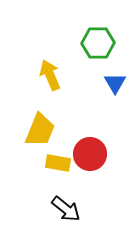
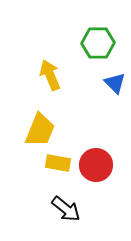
blue triangle: rotated 15 degrees counterclockwise
red circle: moved 6 px right, 11 px down
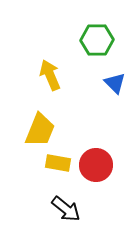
green hexagon: moved 1 px left, 3 px up
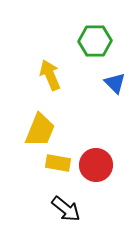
green hexagon: moved 2 px left, 1 px down
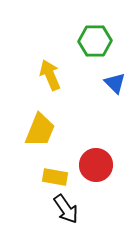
yellow rectangle: moved 3 px left, 14 px down
black arrow: rotated 16 degrees clockwise
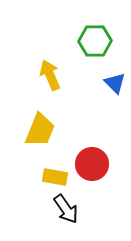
red circle: moved 4 px left, 1 px up
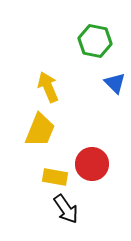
green hexagon: rotated 12 degrees clockwise
yellow arrow: moved 2 px left, 12 px down
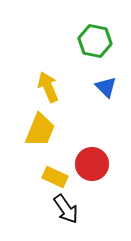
blue triangle: moved 9 px left, 4 px down
yellow rectangle: rotated 15 degrees clockwise
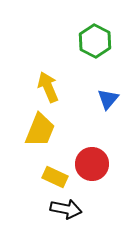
green hexagon: rotated 16 degrees clockwise
blue triangle: moved 2 px right, 12 px down; rotated 25 degrees clockwise
black arrow: rotated 44 degrees counterclockwise
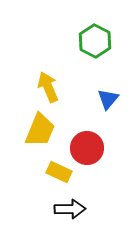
red circle: moved 5 px left, 16 px up
yellow rectangle: moved 4 px right, 5 px up
black arrow: moved 4 px right; rotated 12 degrees counterclockwise
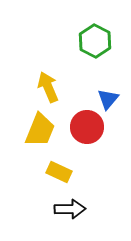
red circle: moved 21 px up
